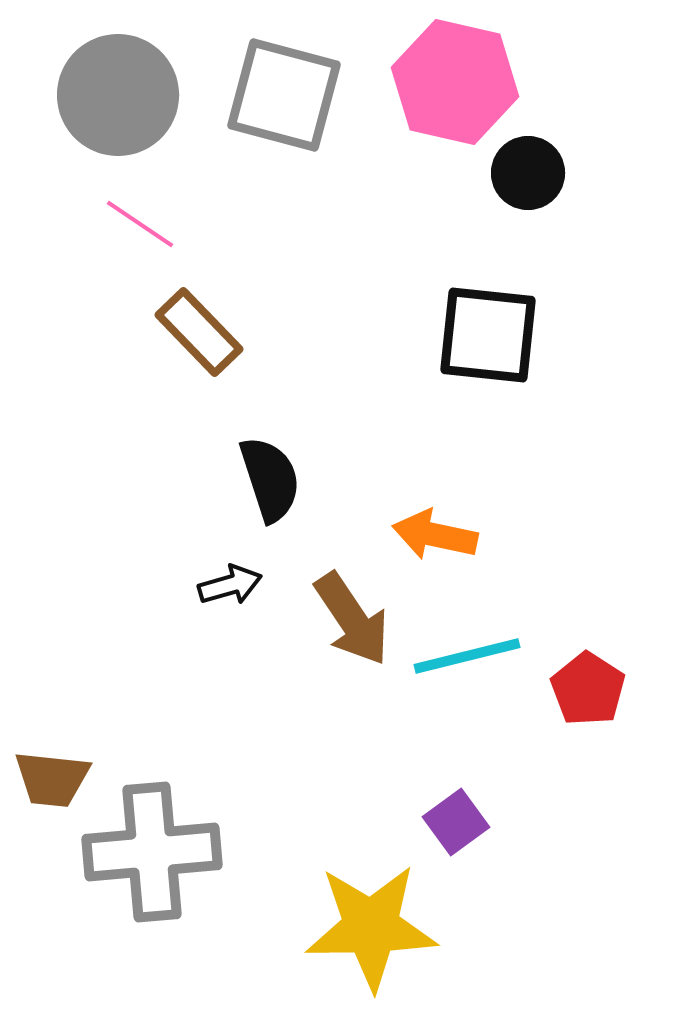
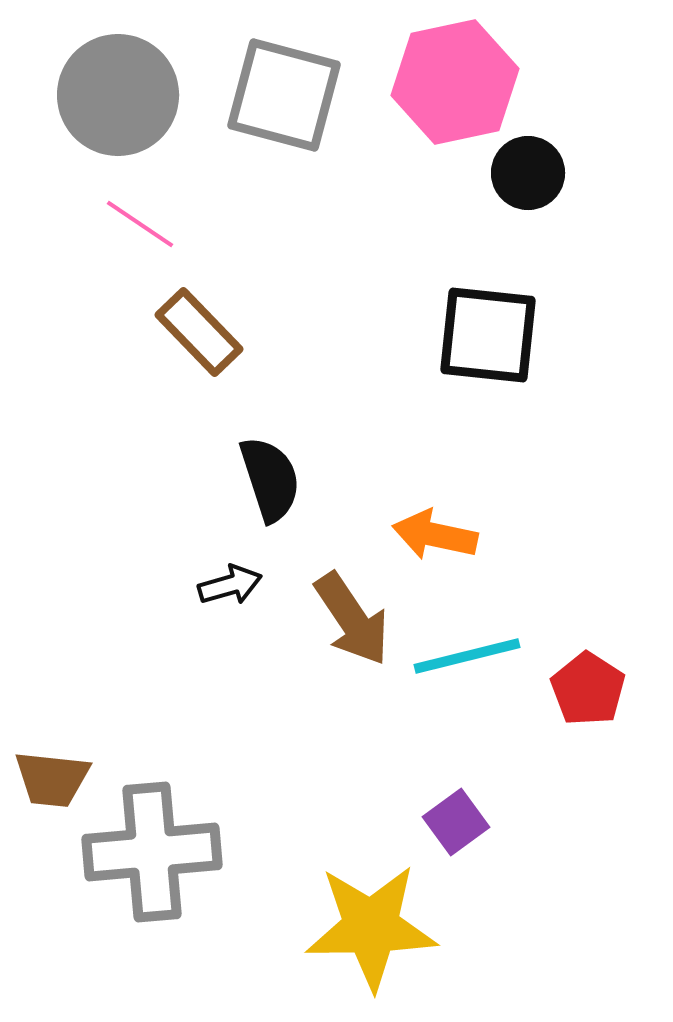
pink hexagon: rotated 25 degrees counterclockwise
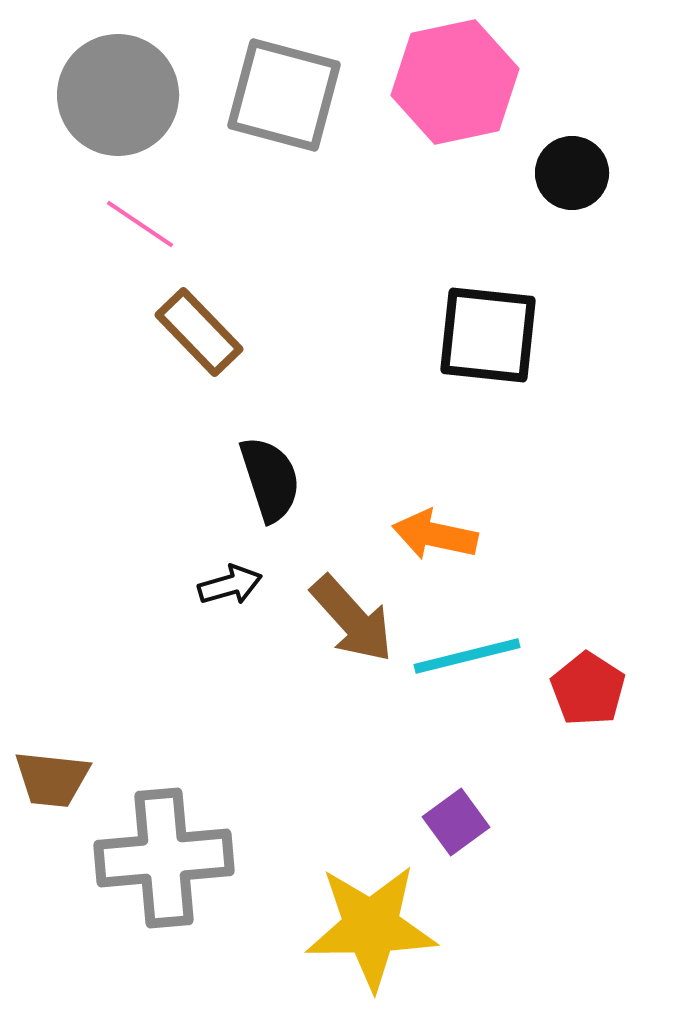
black circle: moved 44 px right
brown arrow: rotated 8 degrees counterclockwise
gray cross: moved 12 px right, 6 px down
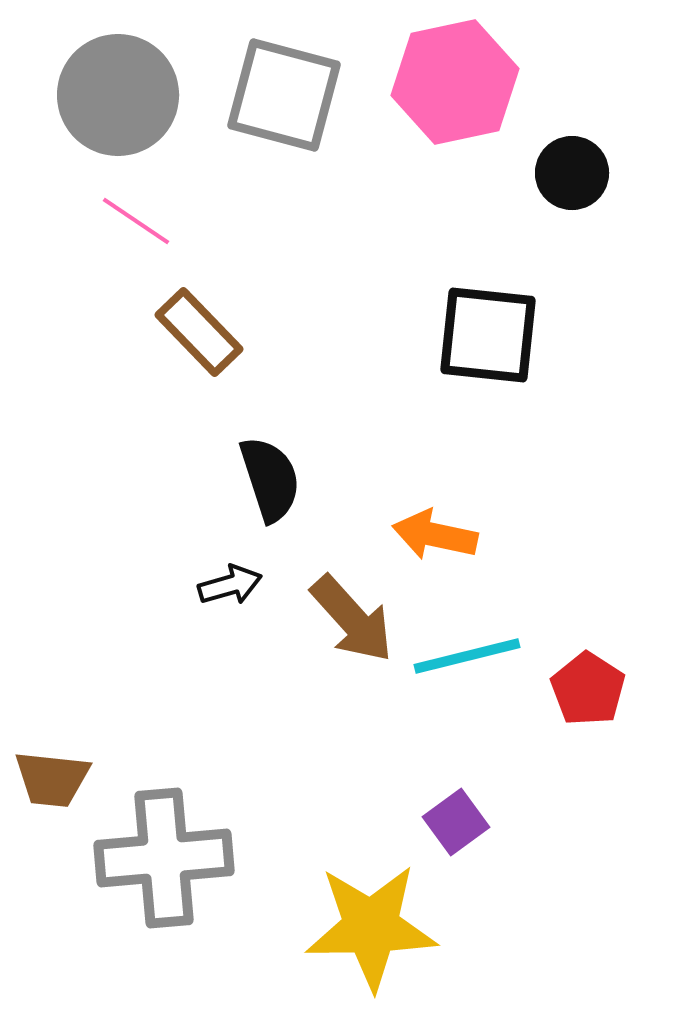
pink line: moved 4 px left, 3 px up
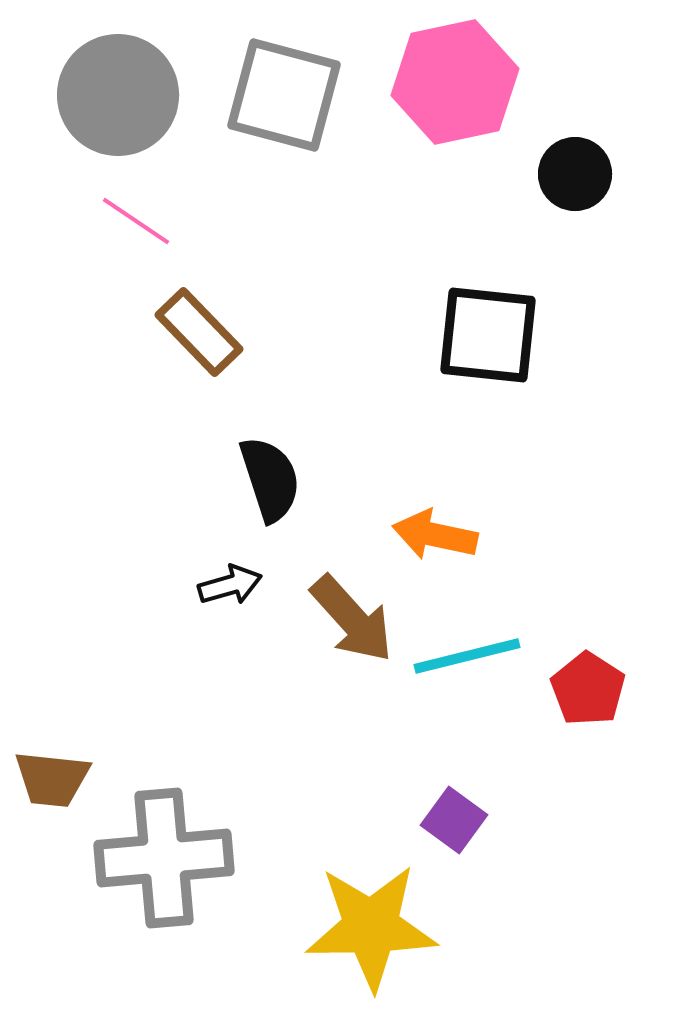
black circle: moved 3 px right, 1 px down
purple square: moved 2 px left, 2 px up; rotated 18 degrees counterclockwise
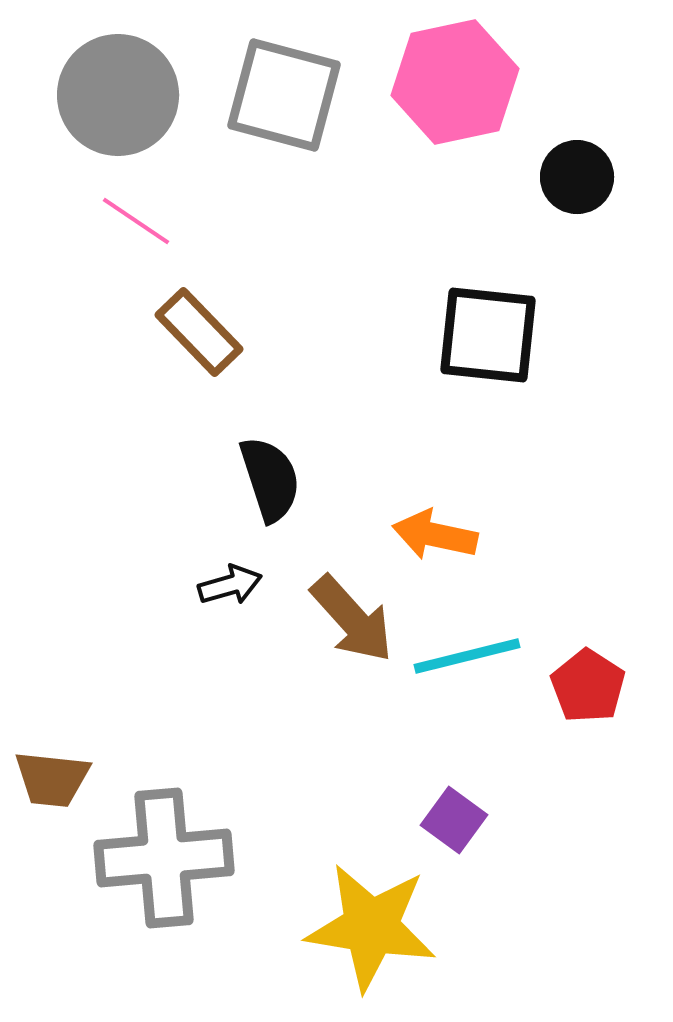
black circle: moved 2 px right, 3 px down
red pentagon: moved 3 px up
yellow star: rotated 10 degrees clockwise
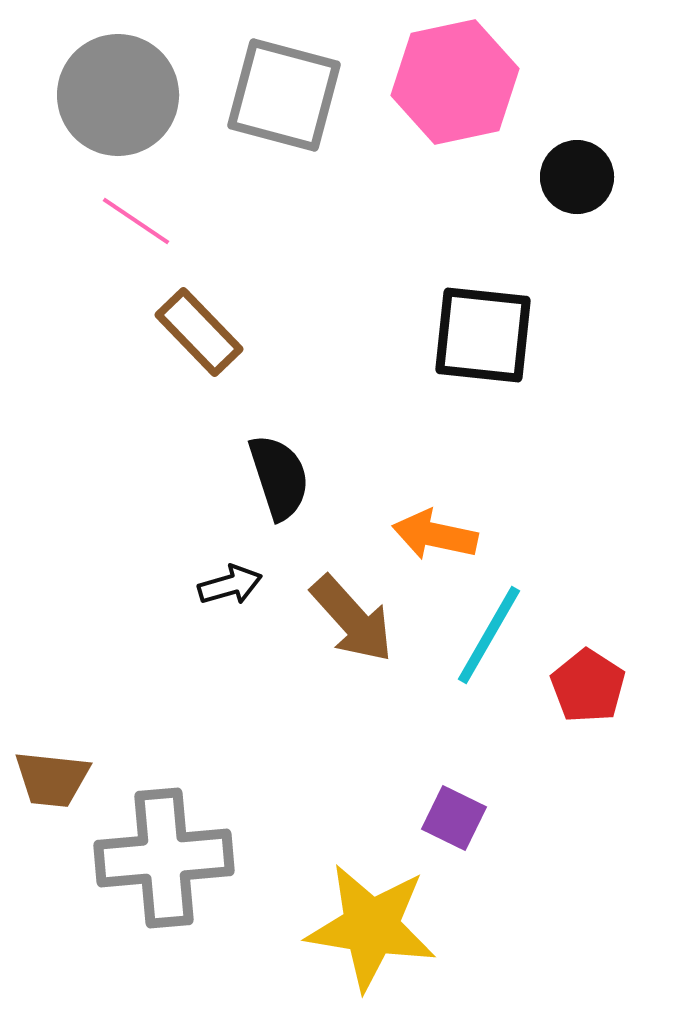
black square: moved 5 px left
black semicircle: moved 9 px right, 2 px up
cyan line: moved 22 px right, 21 px up; rotated 46 degrees counterclockwise
purple square: moved 2 px up; rotated 10 degrees counterclockwise
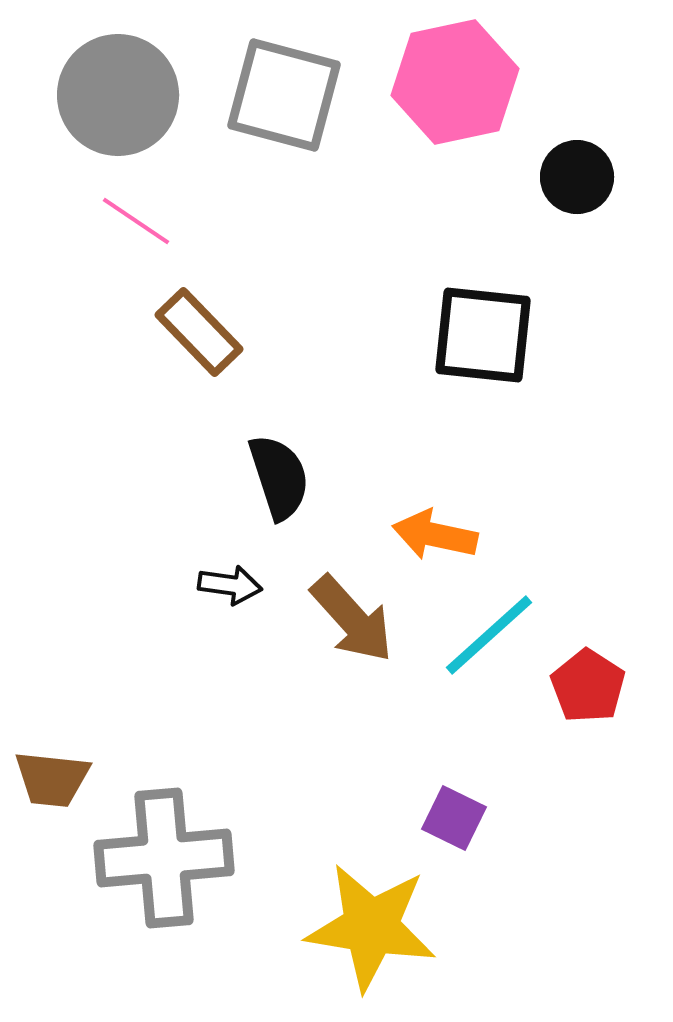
black arrow: rotated 24 degrees clockwise
cyan line: rotated 18 degrees clockwise
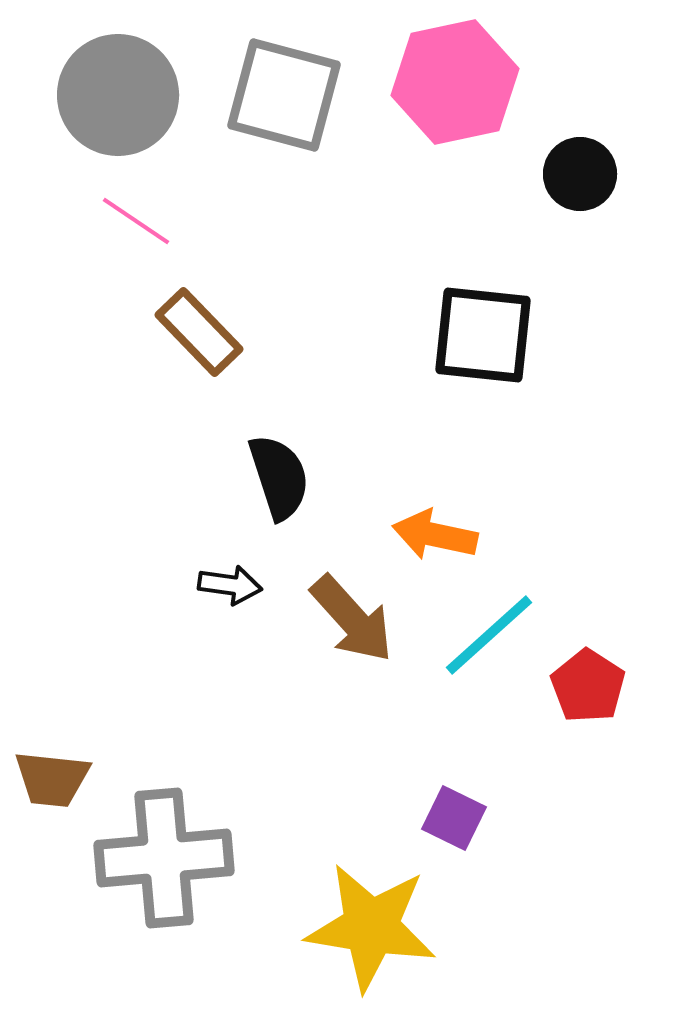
black circle: moved 3 px right, 3 px up
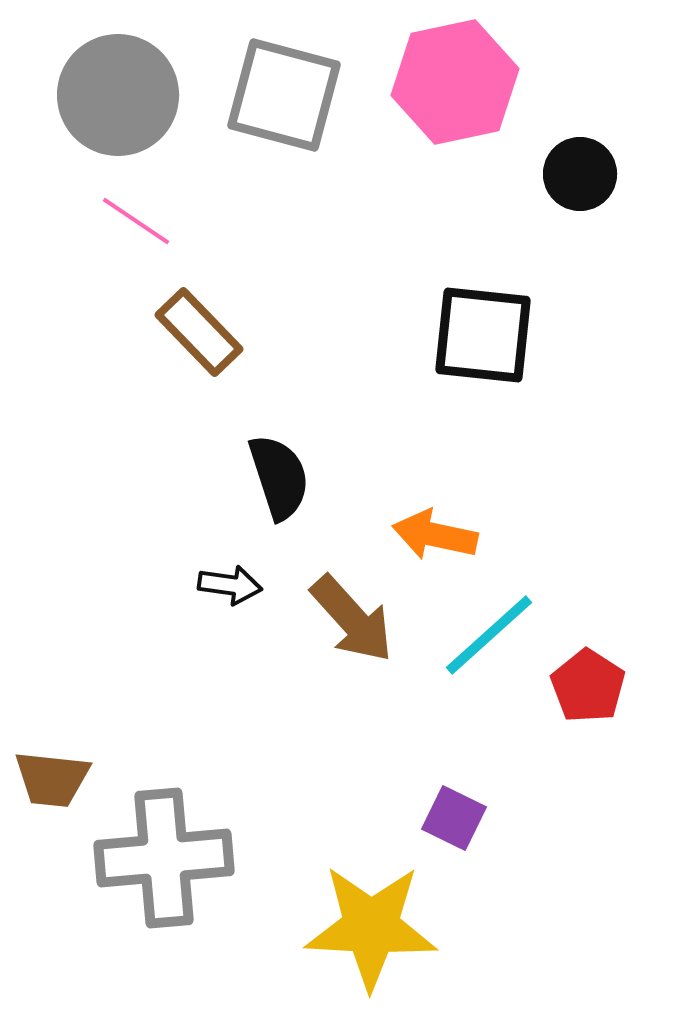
yellow star: rotated 6 degrees counterclockwise
